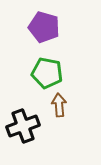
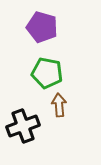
purple pentagon: moved 2 px left
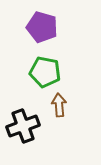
green pentagon: moved 2 px left, 1 px up
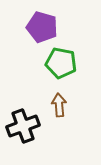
green pentagon: moved 16 px right, 9 px up
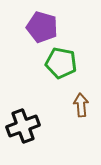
brown arrow: moved 22 px right
